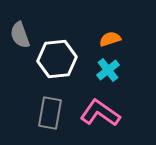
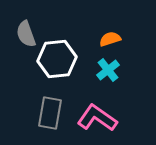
gray semicircle: moved 6 px right, 1 px up
pink L-shape: moved 3 px left, 5 px down
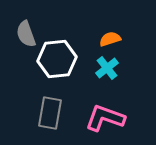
cyan cross: moved 1 px left, 2 px up
pink L-shape: moved 8 px right; rotated 15 degrees counterclockwise
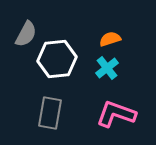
gray semicircle: rotated 132 degrees counterclockwise
pink L-shape: moved 11 px right, 4 px up
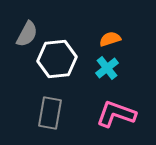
gray semicircle: moved 1 px right
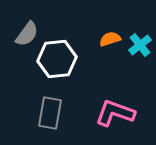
gray semicircle: rotated 8 degrees clockwise
cyan cross: moved 33 px right, 23 px up
pink L-shape: moved 1 px left, 1 px up
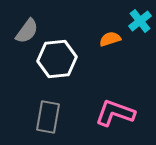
gray semicircle: moved 3 px up
cyan cross: moved 24 px up
gray rectangle: moved 2 px left, 4 px down
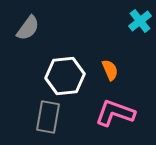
gray semicircle: moved 1 px right, 3 px up
orange semicircle: moved 31 px down; rotated 85 degrees clockwise
white hexagon: moved 8 px right, 17 px down
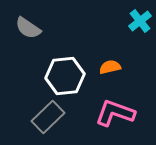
gray semicircle: rotated 88 degrees clockwise
orange semicircle: moved 3 px up; rotated 80 degrees counterclockwise
gray rectangle: rotated 36 degrees clockwise
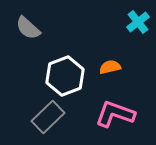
cyan cross: moved 2 px left, 1 px down
gray semicircle: rotated 8 degrees clockwise
white hexagon: rotated 15 degrees counterclockwise
pink L-shape: moved 1 px down
